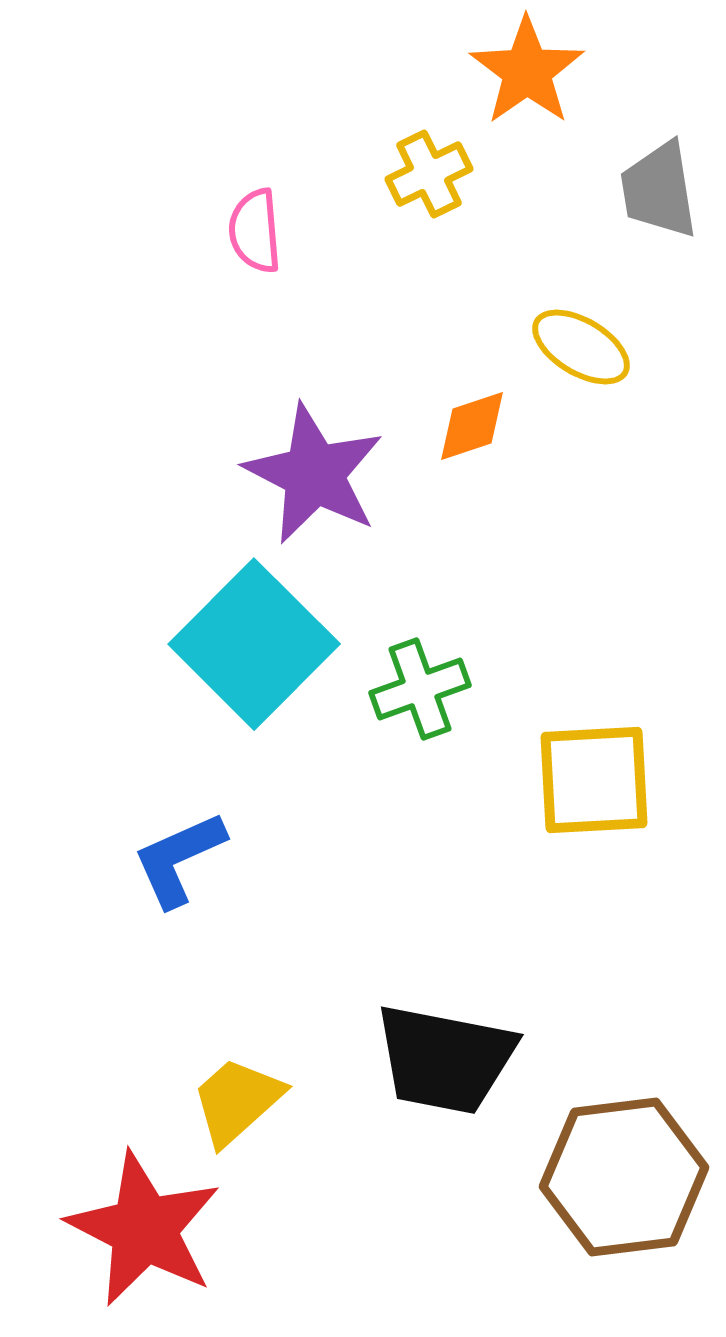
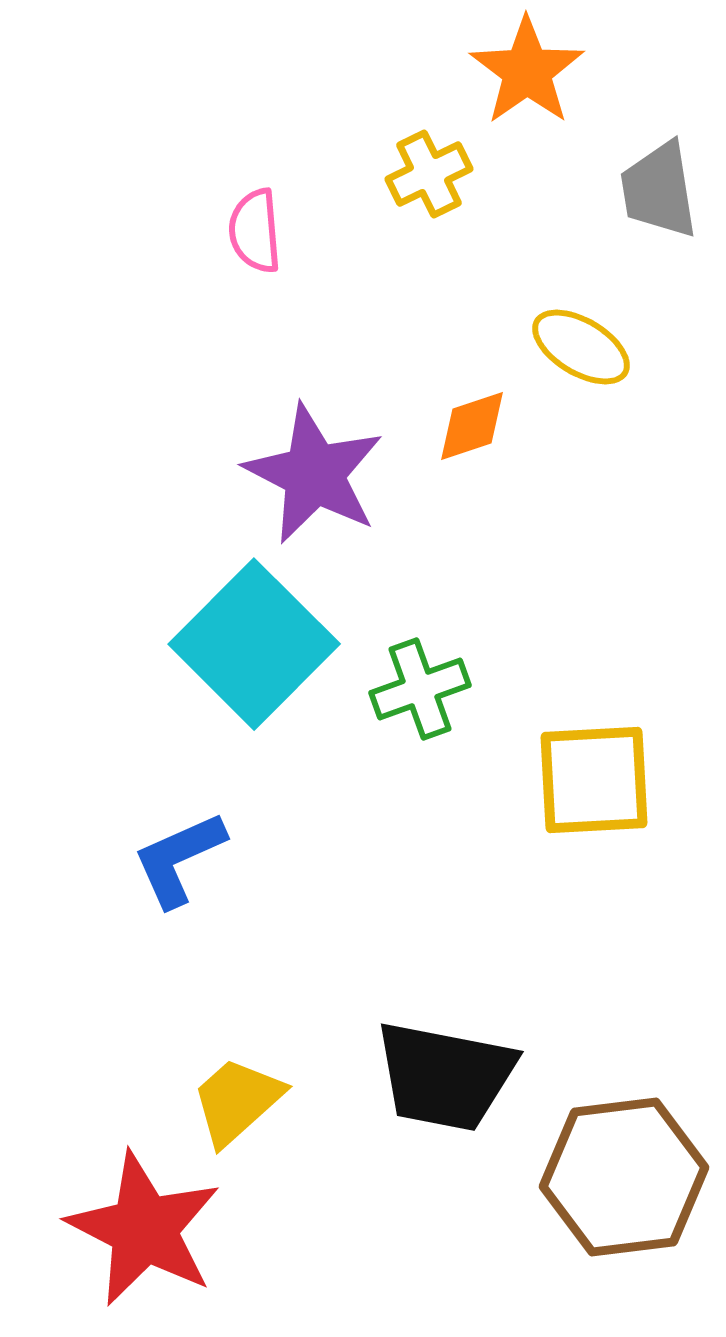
black trapezoid: moved 17 px down
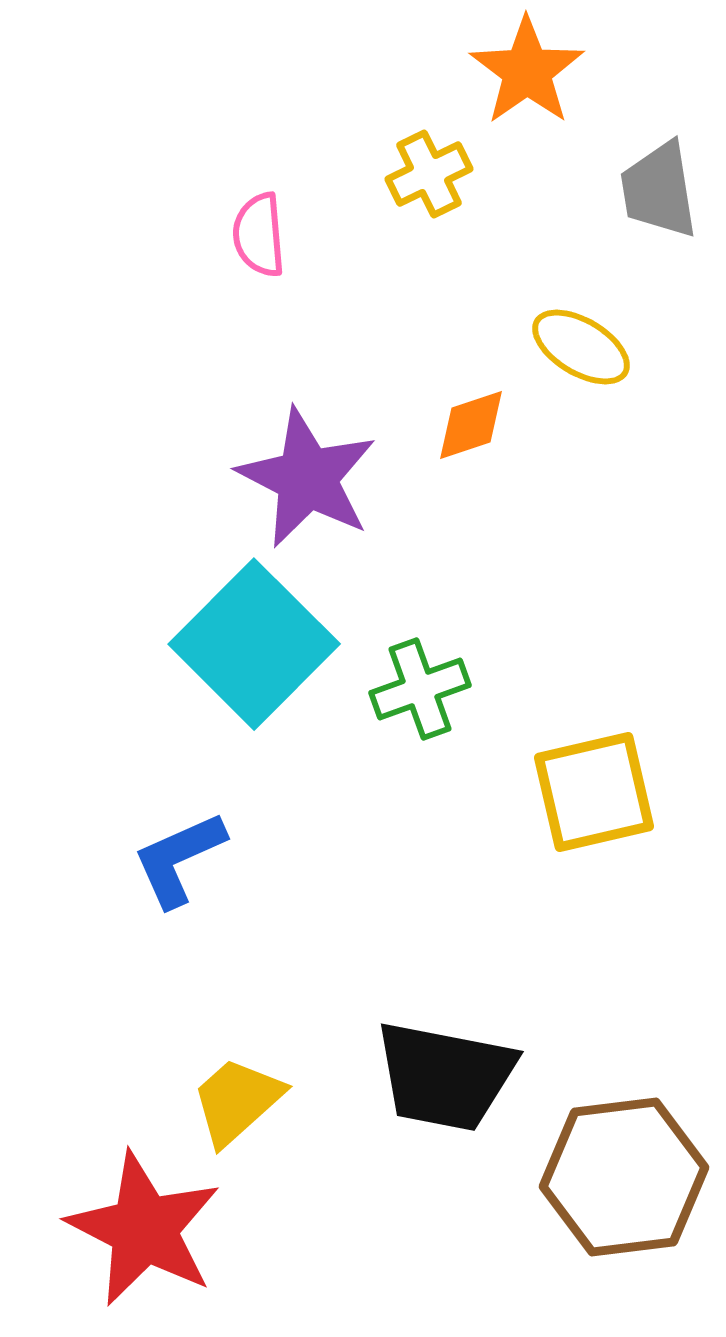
pink semicircle: moved 4 px right, 4 px down
orange diamond: moved 1 px left, 1 px up
purple star: moved 7 px left, 4 px down
yellow square: moved 12 px down; rotated 10 degrees counterclockwise
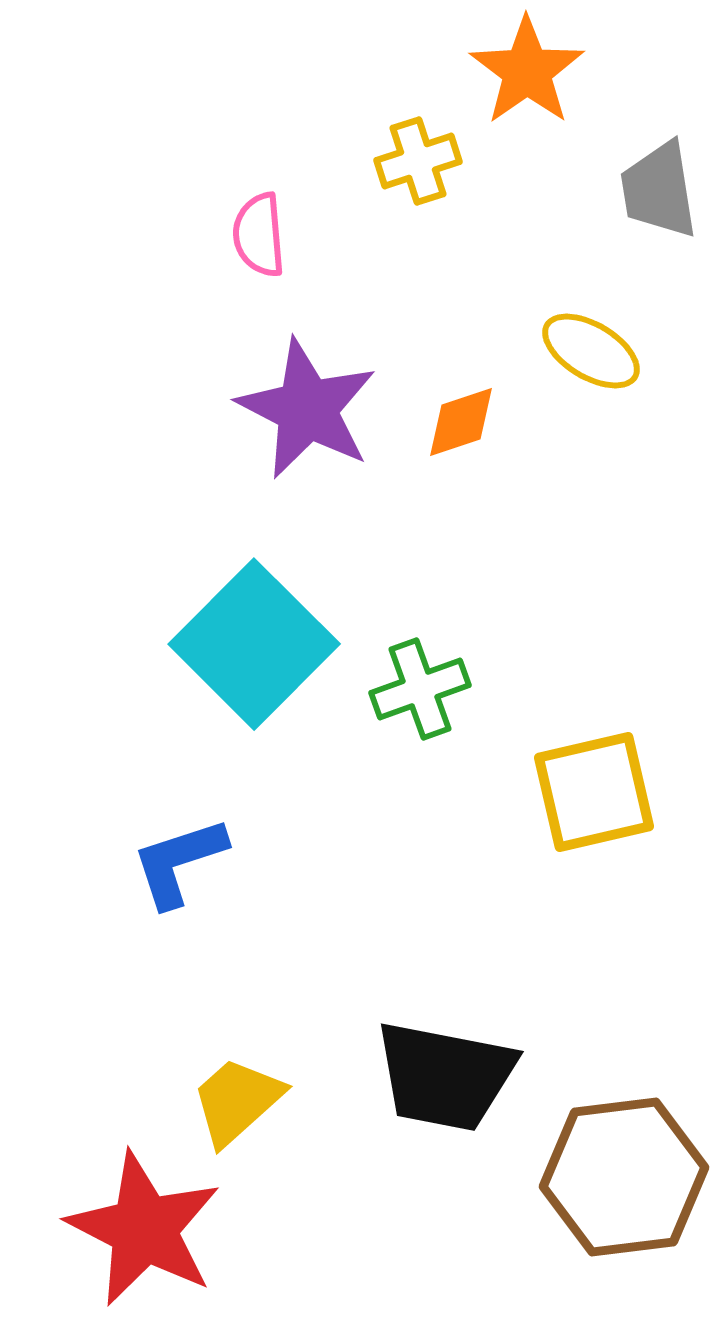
yellow cross: moved 11 px left, 13 px up; rotated 8 degrees clockwise
yellow ellipse: moved 10 px right, 4 px down
orange diamond: moved 10 px left, 3 px up
purple star: moved 69 px up
blue L-shape: moved 3 px down; rotated 6 degrees clockwise
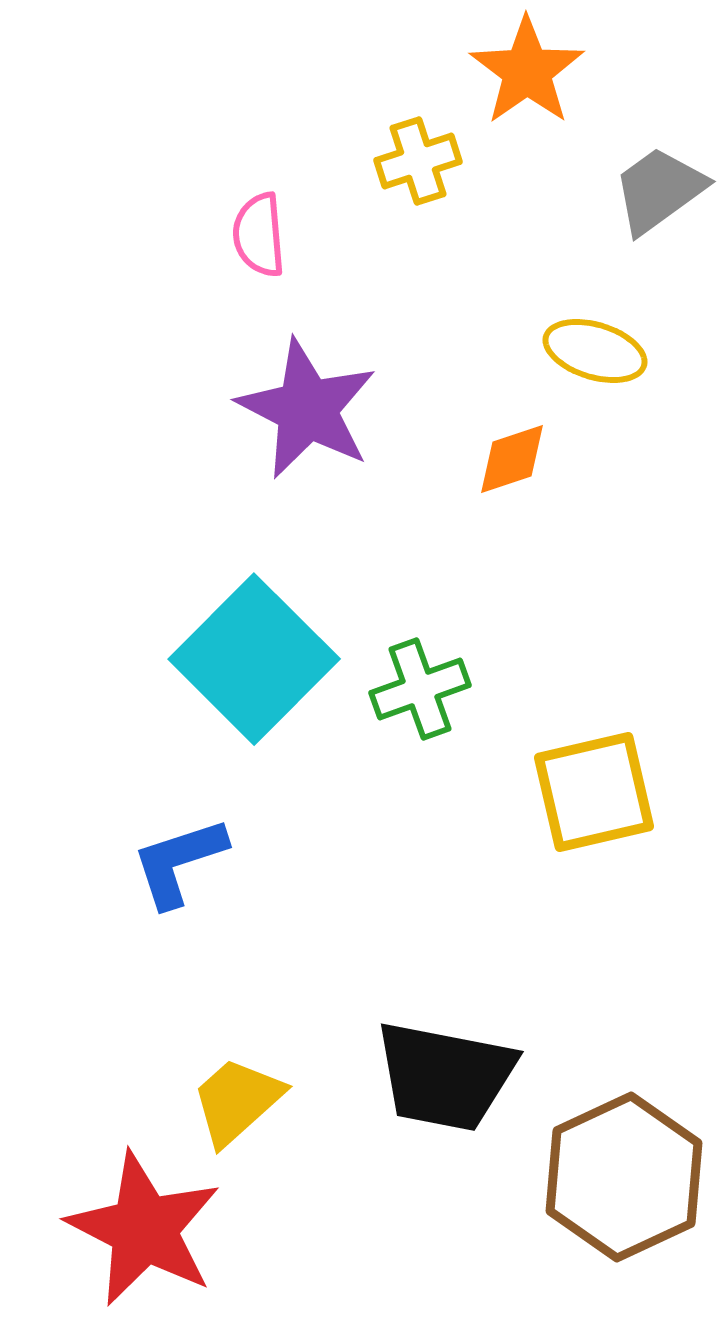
gray trapezoid: rotated 63 degrees clockwise
yellow ellipse: moved 4 px right; rotated 14 degrees counterclockwise
orange diamond: moved 51 px right, 37 px down
cyan square: moved 15 px down
brown hexagon: rotated 18 degrees counterclockwise
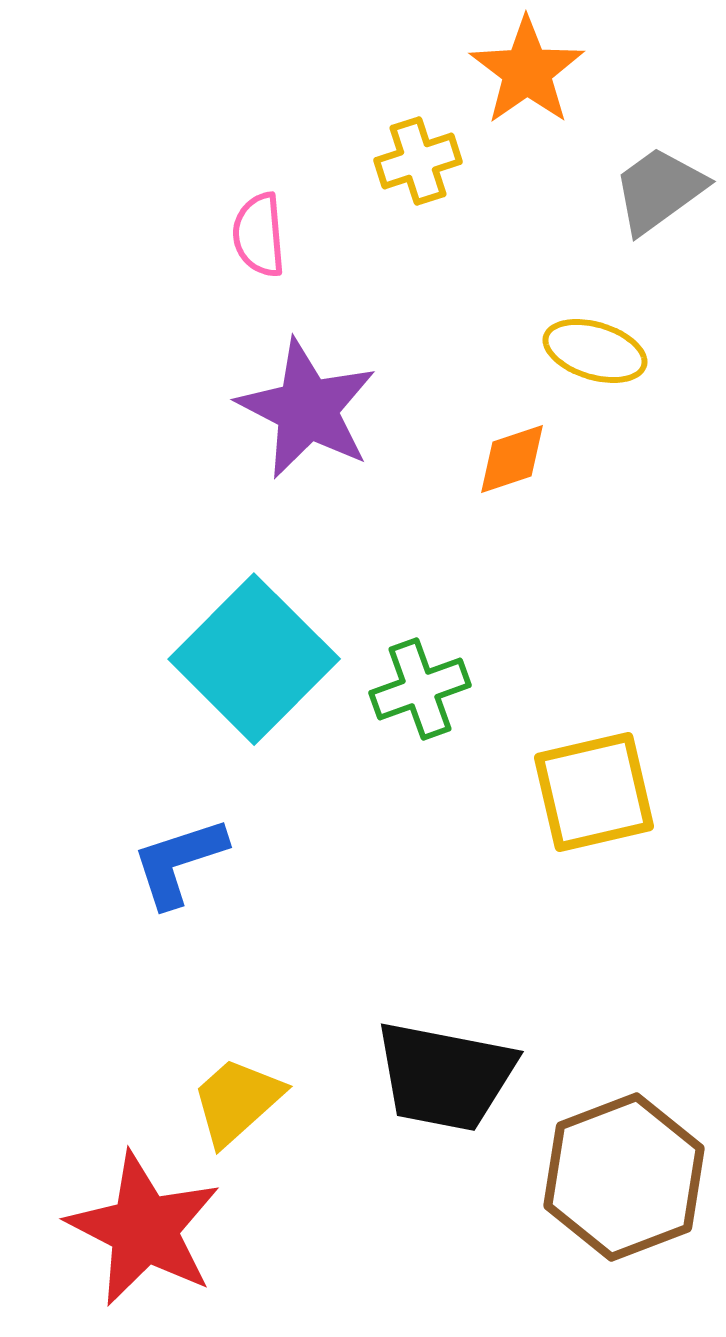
brown hexagon: rotated 4 degrees clockwise
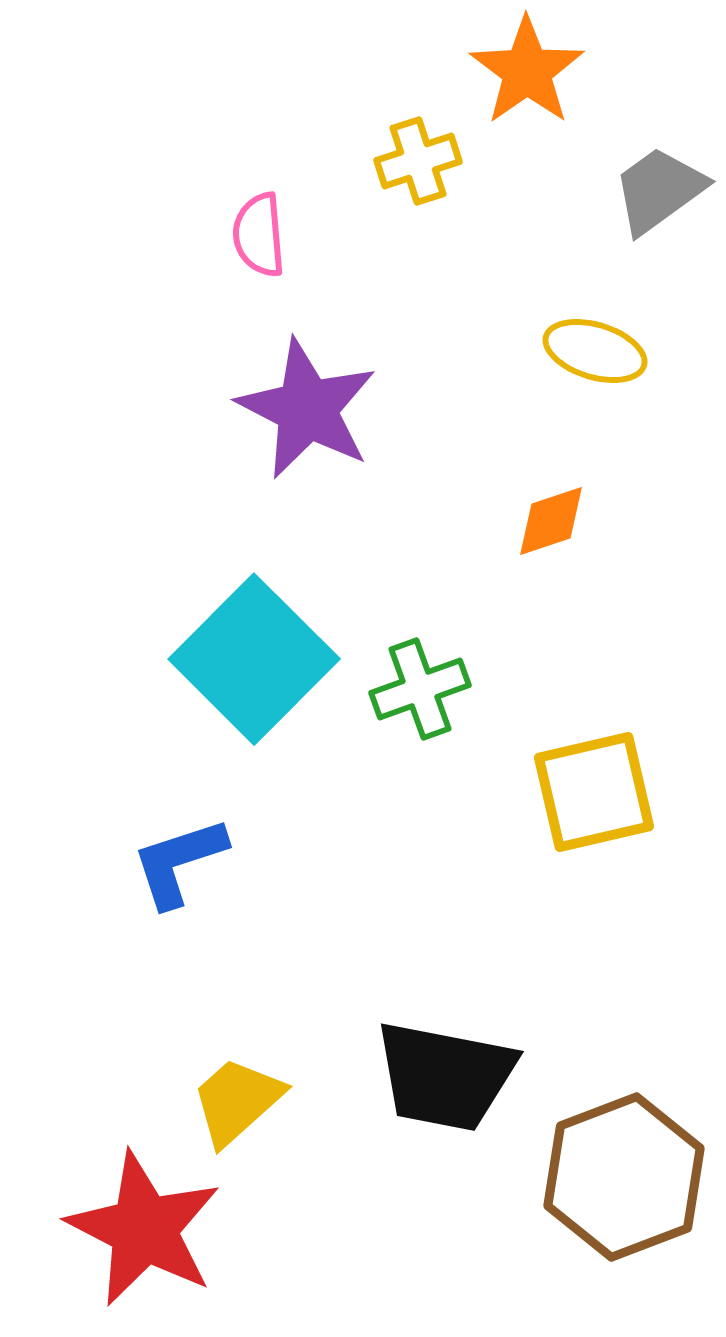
orange diamond: moved 39 px right, 62 px down
